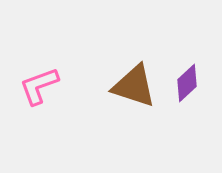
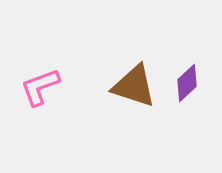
pink L-shape: moved 1 px right, 1 px down
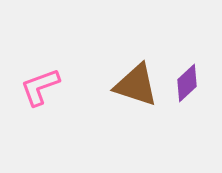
brown triangle: moved 2 px right, 1 px up
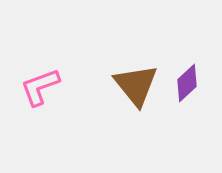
brown triangle: rotated 33 degrees clockwise
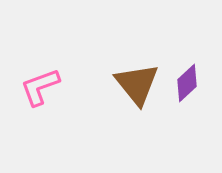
brown triangle: moved 1 px right, 1 px up
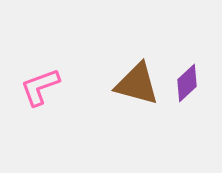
brown triangle: rotated 36 degrees counterclockwise
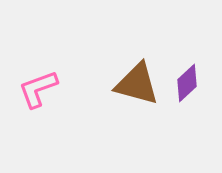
pink L-shape: moved 2 px left, 2 px down
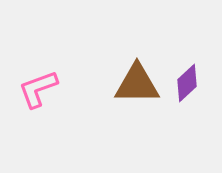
brown triangle: rotated 15 degrees counterclockwise
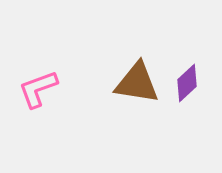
brown triangle: moved 1 px up; rotated 9 degrees clockwise
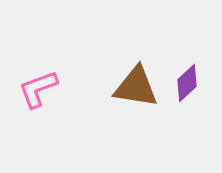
brown triangle: moved 1 px left, 4 px down
